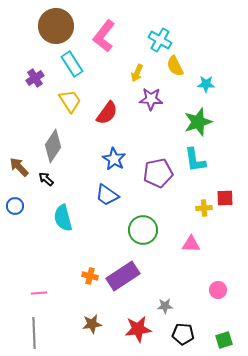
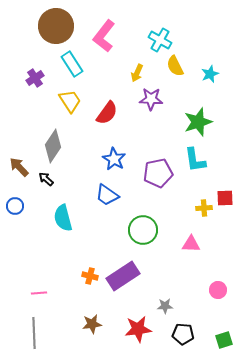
cyan star: moved 4 px right, 10 px up; rotated 24 degrees counterclockwise
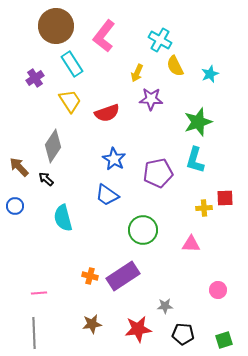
red semicircle: rotated 35 degrees clockwise
cyan L-shape: rotated 24 degrees clockwise
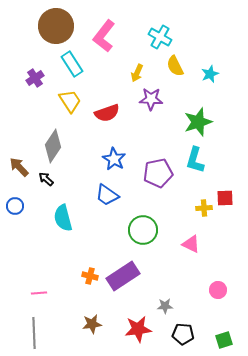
cyan cross: moved 3 px up
pink triangle: rotated 24 degrees clockwise
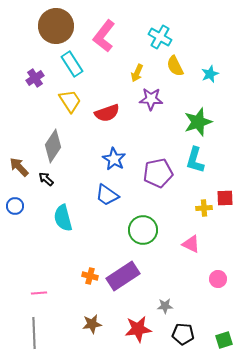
pink circle: moved 11 px up
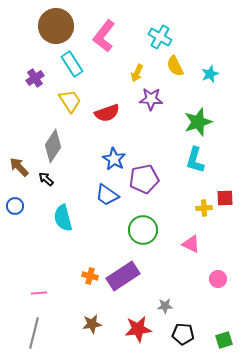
purple pentagon: moved 14 px left, 6 px down
gray line: rotated 16 degrees clockwise
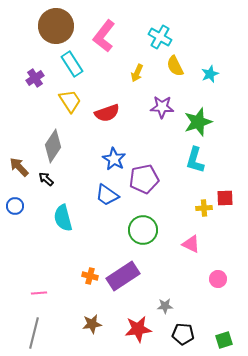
purple star: moved 11 px right, 8 px down
